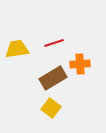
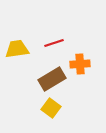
brown rectangle: moved 1 px left, 1 px down
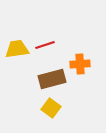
red line: moved 9 px left, 2 px down
brown rectangle: rotated 16 degrees clockwise
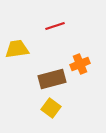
red line: moved 10 px right, 19 px up
orange cross: rotated 18 degrees counterclockwise
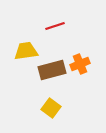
yellow trapezoid: moved 9 px right, 2 px down
brown rectangle: moved 9 px up
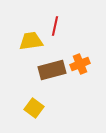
red line: rotated 60 degrees counterclockwise
yellow trapezoid: moved 5 px right, 10 px up
yellow square: moved 17 px left
